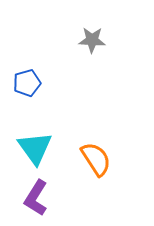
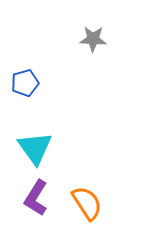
gray star: moved 1 px right, 1 px up
blue pentagon: moved 2 px left
orange semicircle: moved 9 px left, 44 px down
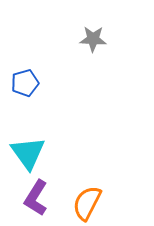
cyan triangle: moved 7 px left, 5 px down
orange semicircle: rotated 120 degrees counterclockwise
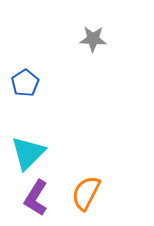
blue pentagon: rotated 16 degrees counterclockwise
cyan triangle: rotated 21 degrees clockwise
orange semicircle: moved 1 px left, 10 px up
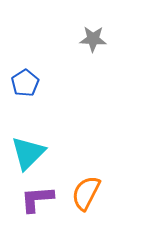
purple L-shape: moved 1 px right, 1 px down; rotated 54 degrees clockwise
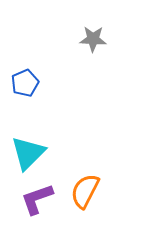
blue pentagon: rotated 8 degrees clockwise
orange semicircle: moved 1 px left, 2 px up
purple L-shape: rotated 15 degrees counterclockwise
